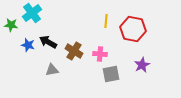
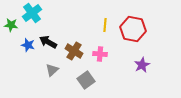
yellow line: moved 1 px left, 4 px down
gray triangle: rotated 32 degrees counterclockwise
gray square: moved 25 px left, 6 px down; rotated 24 degrees counterclockwise
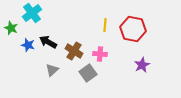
green star: moved 3 px down; rotated 16 degrees clockwise
gray square: moved 2 px right, 7 px up
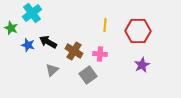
red hexagon: moved 5 px right, 2 px down; rotated 10 degrees counterclockwise
gray square: moved 2 px down
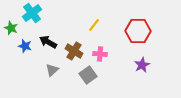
yellow line: moved 11 px left; rotated 32 degrees clockwise
blue star: moved 3 px left, 1 px down
